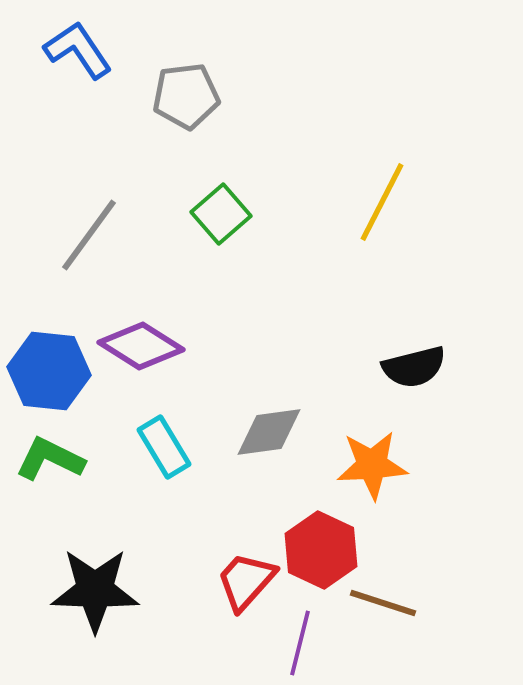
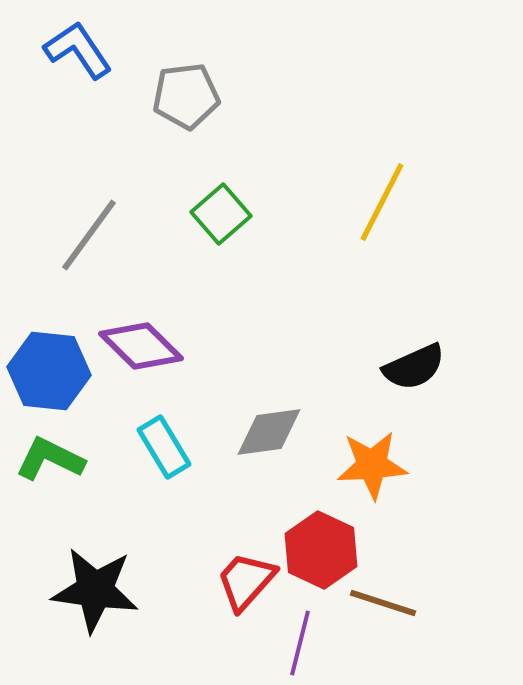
purple diamond: rotated 12 degrees clockwise
black semicircle: rotated 10 degrees counterclockwise
black star: rotated 6 degrees clockwise
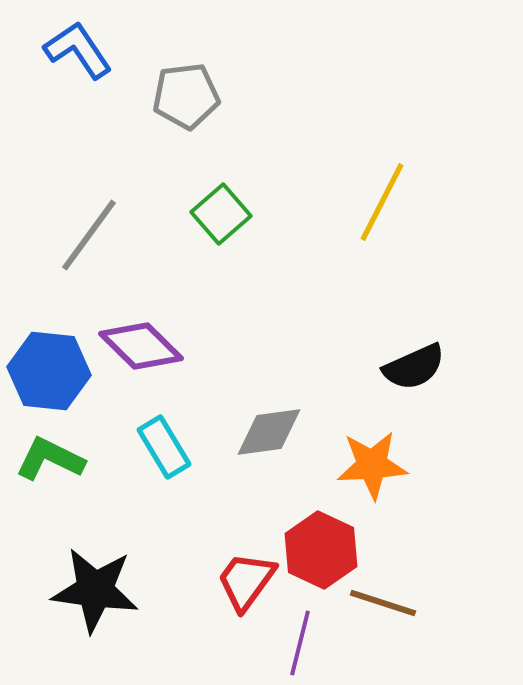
red trapezoid: rotated 6 degrees counterclockwise
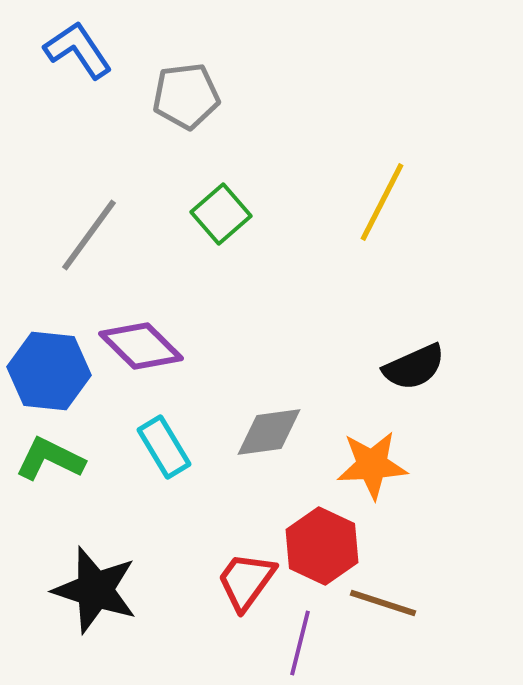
red hexagon: moved 1 px right, 4 px up
black star: rotated 10 degrees clockwise
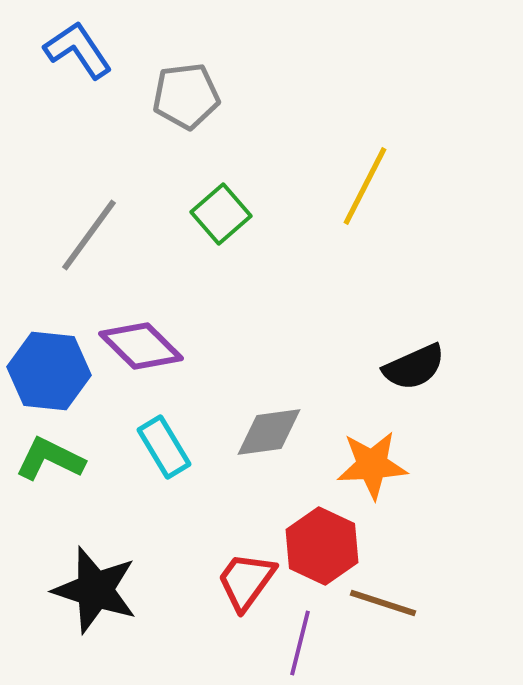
yellow line: moved 17 px left, 16 px up
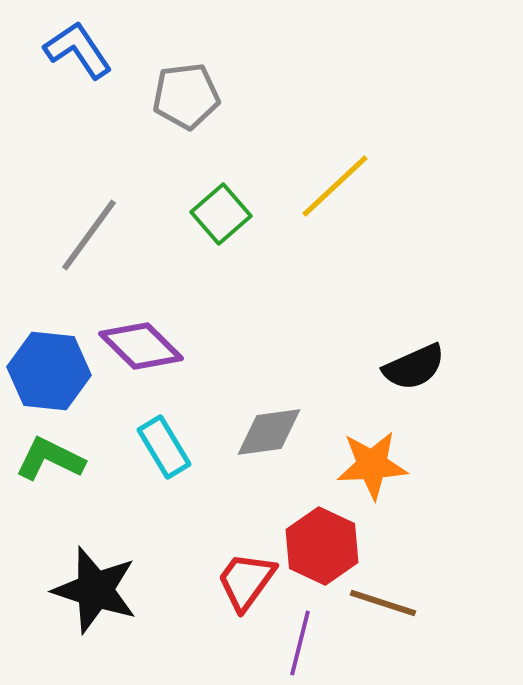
yellow line: moved 30 px left; rotated 20 degrees clockwise
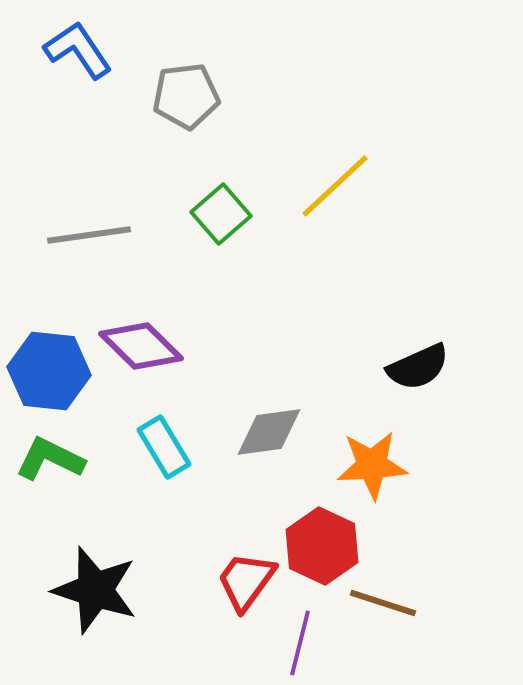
gray line: rotated 46 degrees clockwise
black semicircle: moved 4 px right
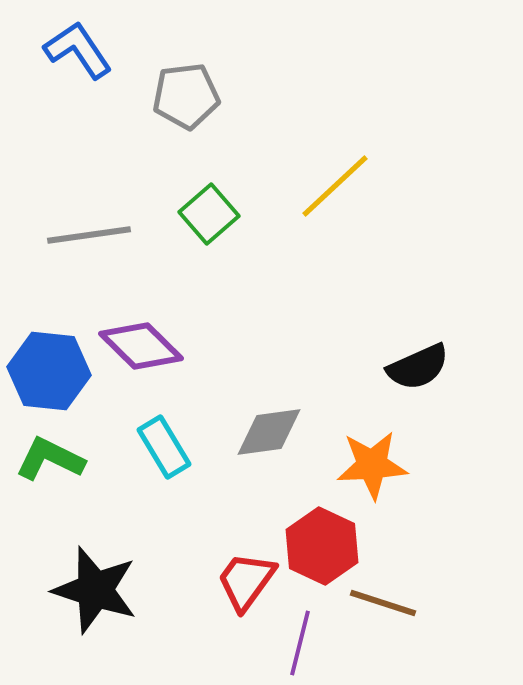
green square: moved 12 px left
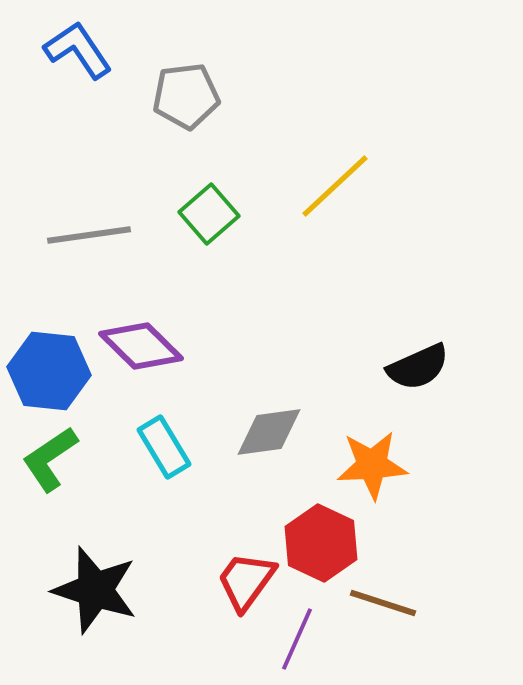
green L-shape: rotated 60 degrees counterclockwise
red hexagon: moved 1 px left, 3 px up
purple line: moved 3 px left, 4 px up; rotated 10 degrees clockwise
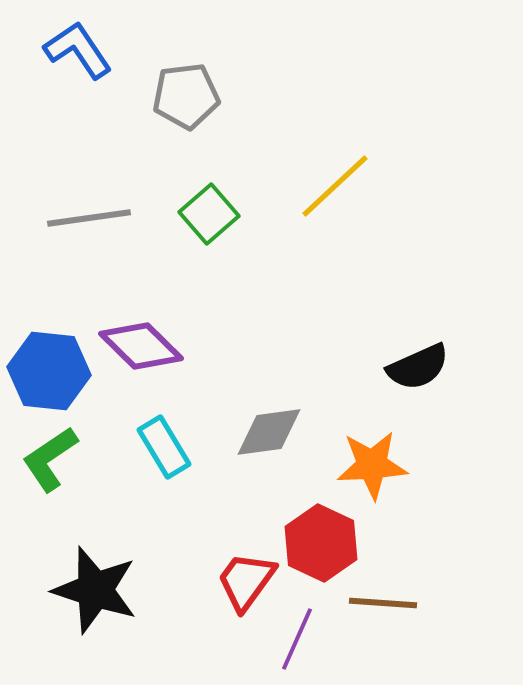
gray line: moved 17 px up
brown line: rotated 14 degrees counterclockwise
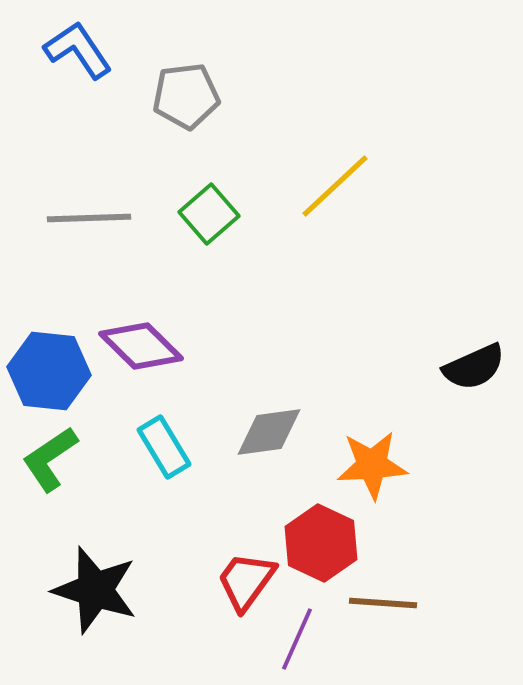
gray line: rotated 6 degrees clockwise
black semicircle: moved 56 px right
